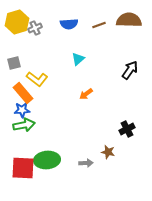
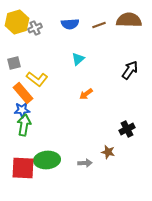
blue semicircle: moved 1 px right
green arrow: rotated 70 degrees counterclockwise
gray arrow: moved 1 px left
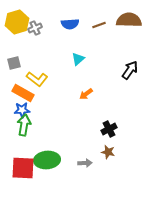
orange rectangle: rotated 20 degrees counterclockwise
black cross: moved 18 px left
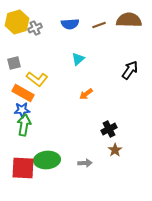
brown star: moved 7 px right, 2 px up; rotated 24 degrees clockwise
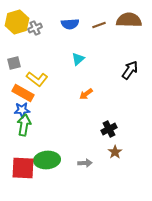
brown star: moved 2 px down
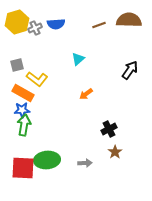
blue semicircle: moved 14 px left
gray square: moved 3 px right, 2 px down
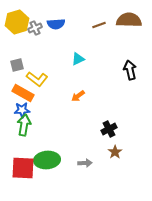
cyan triangle: rotated 16 degrees clockwise
black arrow: rotated 48 degrees counterclockwise
orange arrow: moved 8 px left, 2 px down
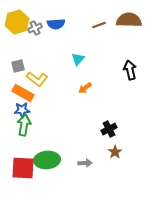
cyan triangle: rotated 24 degrees counterclockwise
gray square: moved 1 px right, 1 px down
orange arrow: moved 7 px right, 8 px up
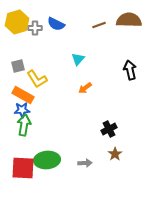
blue semicircle: rotated 30 degrees clockwise
gray cross: rotated 24 degrees clockwise
yellow L-shape: rotated 20 degrees clockwise
orange rectangle: moved 2 px down
brown star: moved 2 px down
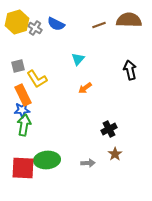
gray cross: rotated 32 degrees clockwise
orange rectangle: rotated 35 degrees clockwise
gray arrow: moved 3 px right
